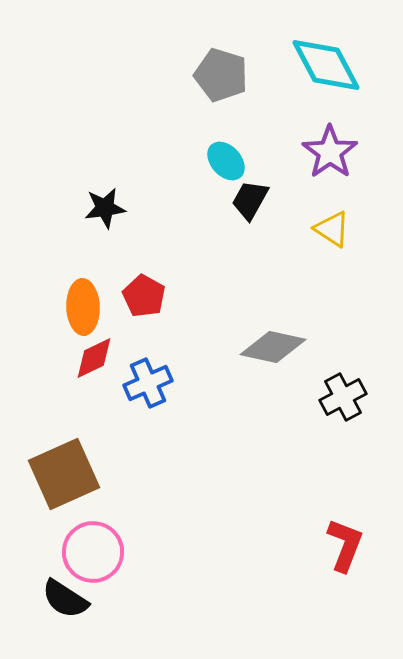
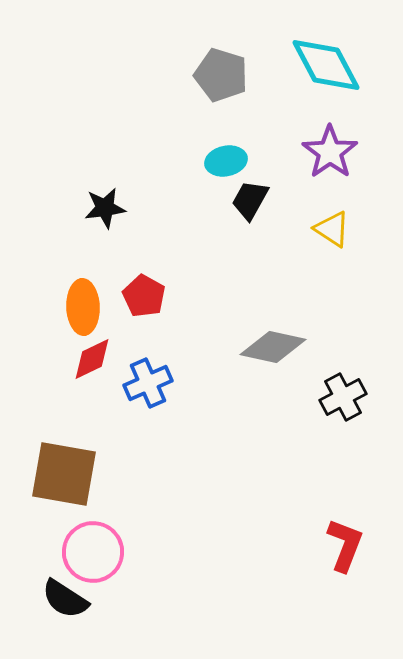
cyan ellipse: rotated 60 degrees counterclockwise
red diamond: moved 2 px left, 1 px down
brown square: rotated 34 degrees clockwise
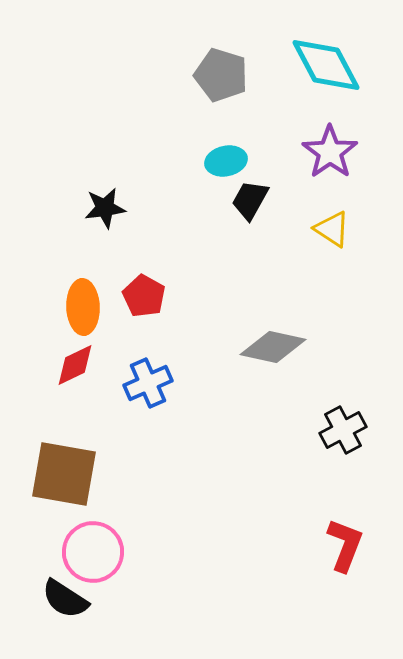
red diamond: moved 17 px left, 6 px down
black cross: moved 33 px down
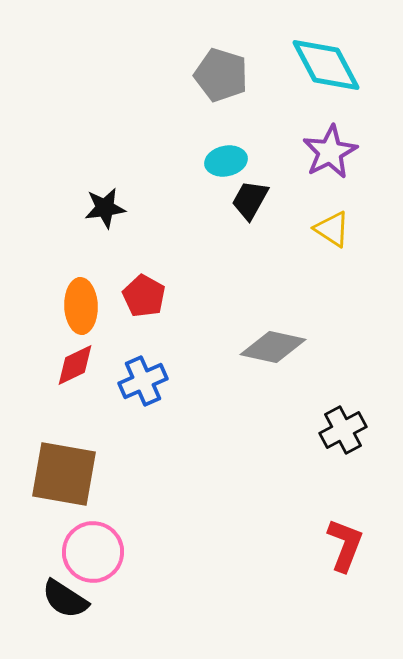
purple star: rotated 8 degrees clockwise
orange ellipse: moved 2 px left, 1 px up
blue cross: moved 5 px left, 2 px up
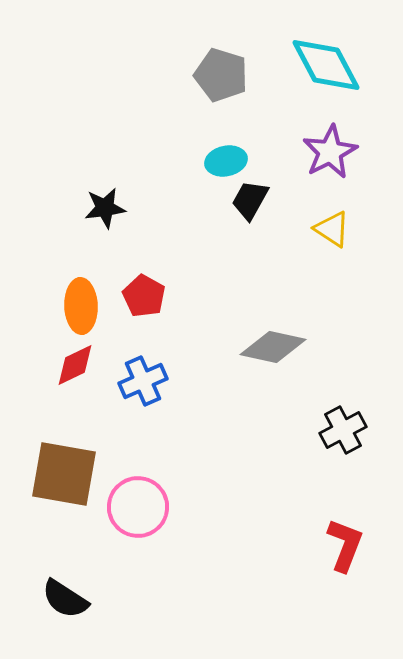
pink circle: moved 45 px right, 45 px up
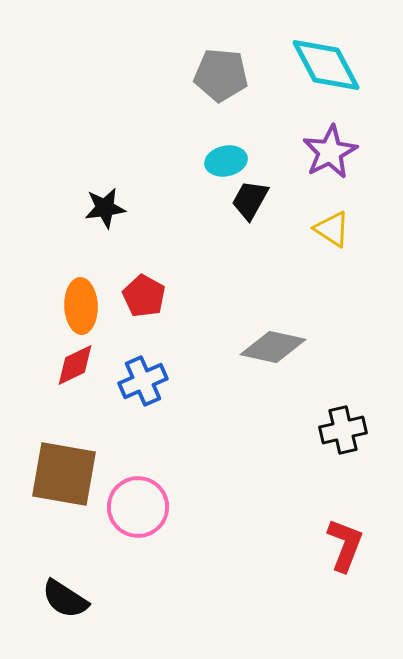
gray pentagon: rotated 12 degrees counterclockwise
black cross: rotated 15 degrees clockwise
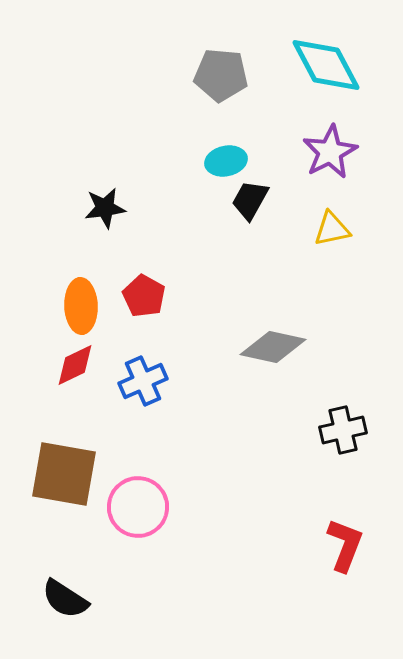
yellow triangle: rotated 45 degrees counterclockwise
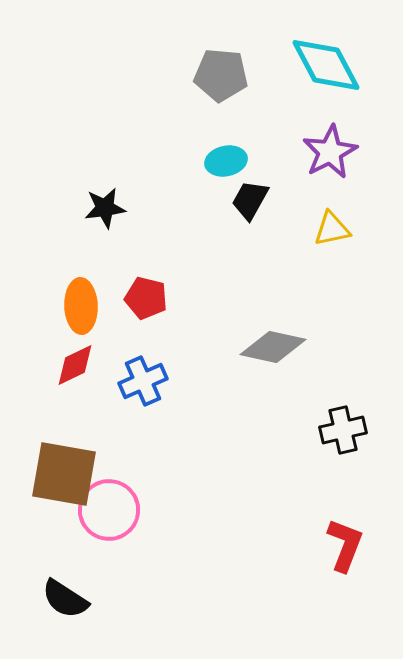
red pentagon: moved 2 px right, 2 px down; rotated 15 degrees counterclockwise
pink circle: moved 29 px left, 3 px down
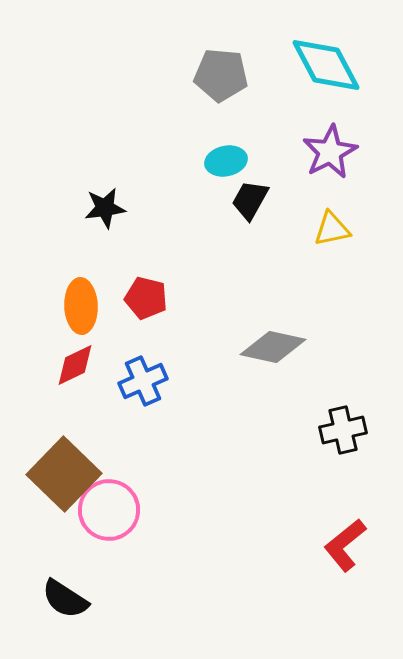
brown square: rotated 34 degrees clockwise
red L-shape: rotated 150 degrees counterclockwise
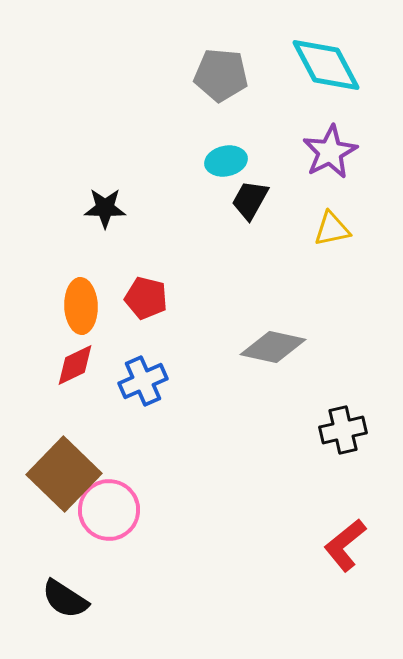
black star: rotated 9 degrees clockwise
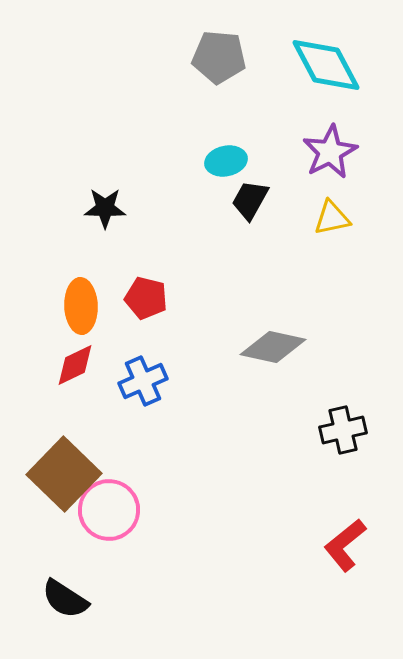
gray pentagon: moved 2 px left, 18 px up
yellow triangle: moved 11 px up
